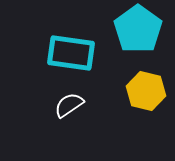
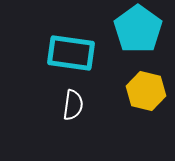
white semicircle: moved 4 px right; rotated 132 degrees clockwise
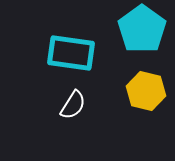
cyan pentagon: moved 4 px right
white semicircle: rotated 24 degrees clockwise
